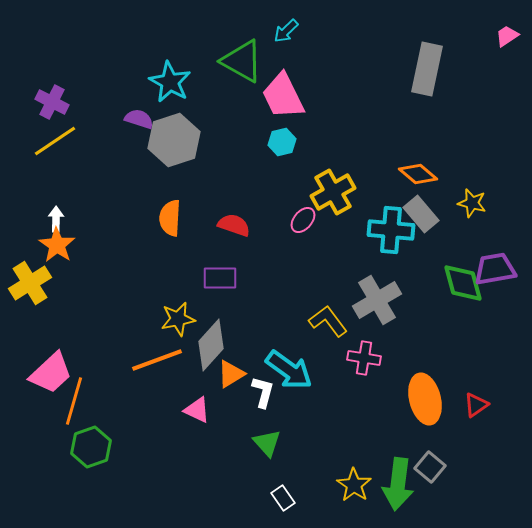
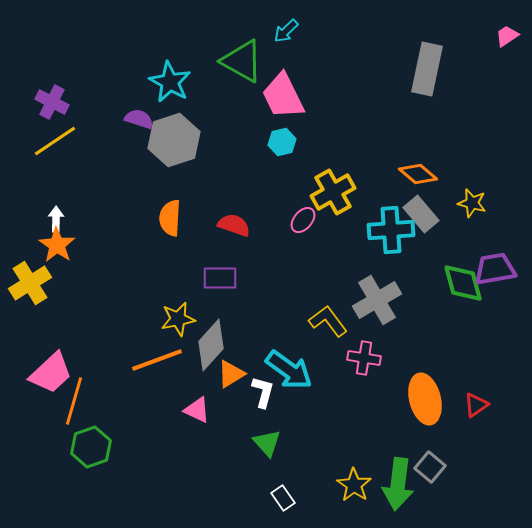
cyan cross at (391, 230): rotated 9 degrees counterclockwise
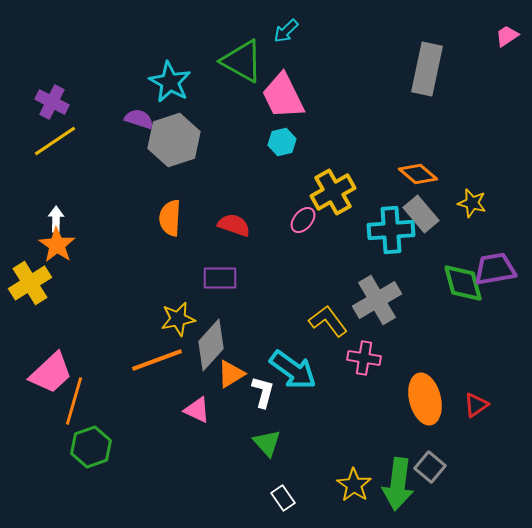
cyan arrow at (289, 370): moved 4 px right
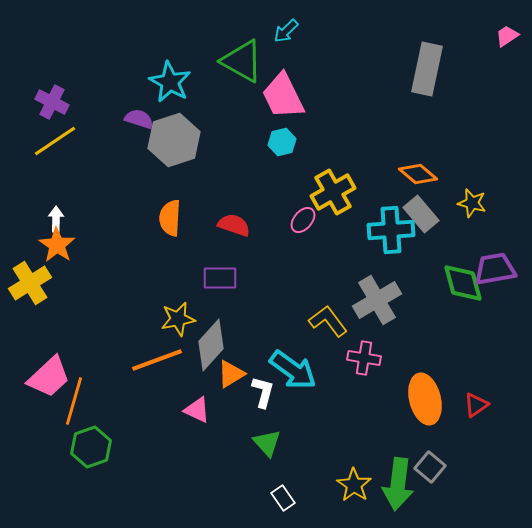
pink trapezoid at (51, 373): moved 2 px left, 4 px down
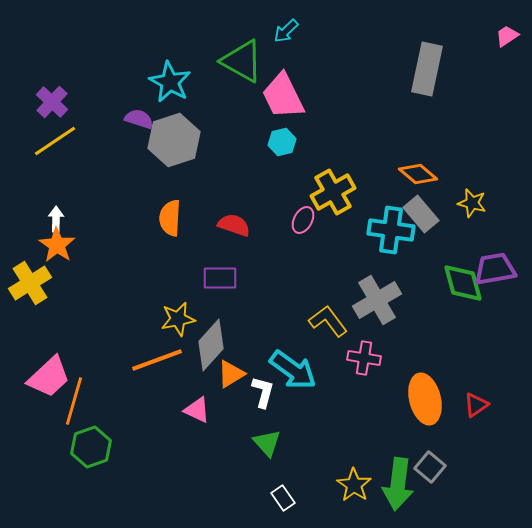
purple cross at (52, 102): rotated 16 degrees clockwise
pink ellipse at (303, 220): rotated 12 degrees counterclockwise
cyan cross at (391, 230): rotated 12 degrees clockwise
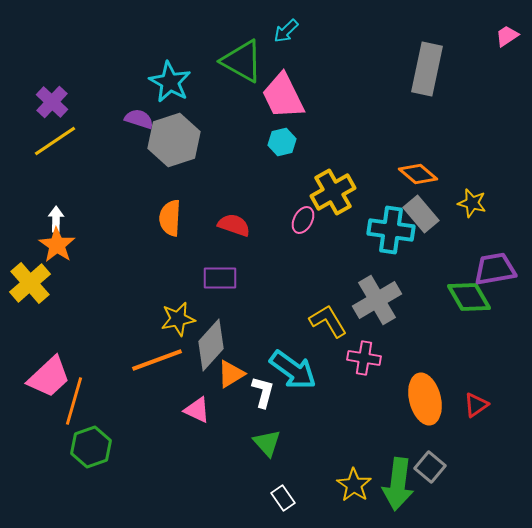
yellow cross at (30, 283): rotated 9 degrees counterclockwise
green diamond at (463, 283): moved 6 px right, 14 px down; rotated 15 degrees counterclockwise
yellow L-shape at (328, 321): rotated 6 degrees clockwise
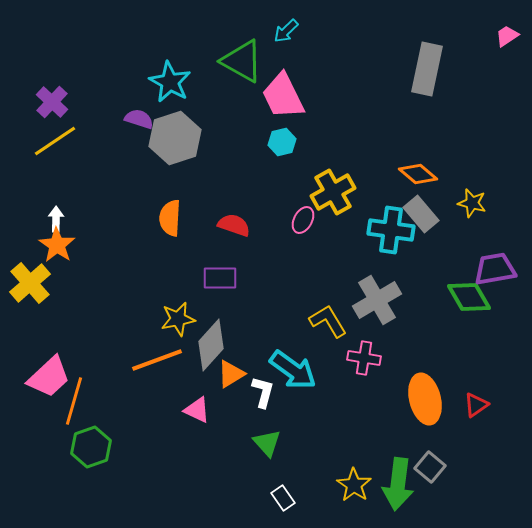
gray hexagon at (174, 140): moved 1 px right, 2 px up
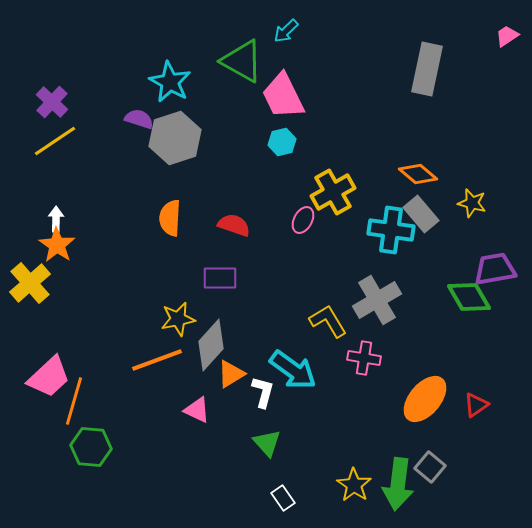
orange ellipse at (425, 399): rotated 54 degrees clockwise
green hexagon at (91, 447): rotated 24 degrees clockwise
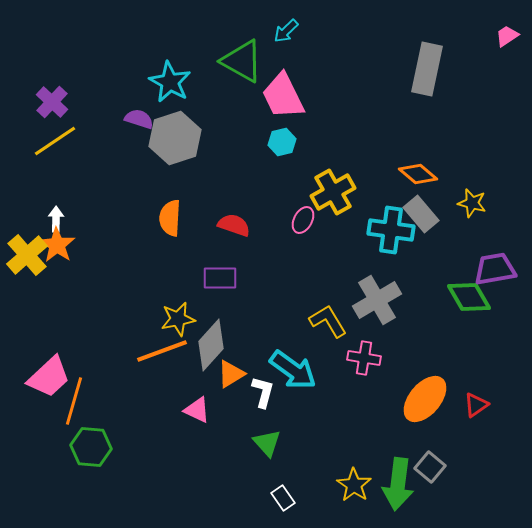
yellow cross at (30, 283): moved 3 px left, 28 px up
orange line at (157, 360): moved 5 px right, 9 px up
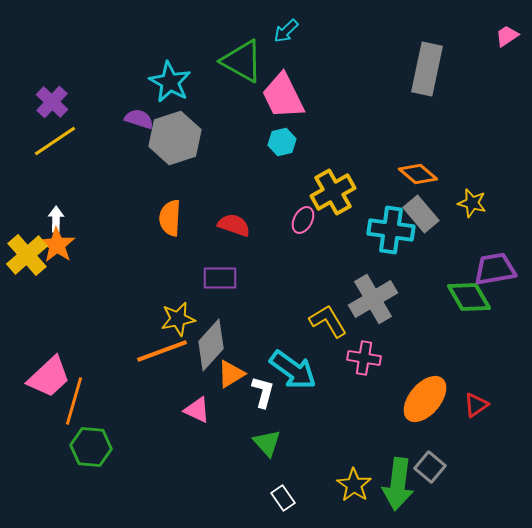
gray cross at (377, 300): moved 4 px left, 1 px up
